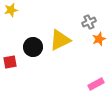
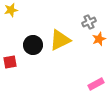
black circle: moved 2 px up
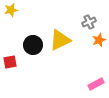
orange star: moved 1 px down
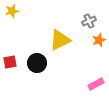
yellow star: moved 1 px right, 1 px down
gray cross: moved 1 px up
black circle: moved 4 px right, 18 px down
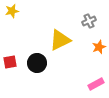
orange star: moved 7 px down
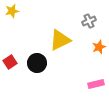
red square: rotated 24 degrees counterclockwise
pink rectangle: rotated 14 degrees clockwise
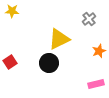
yellow star: rotated 16 degrees clockwise
gray cross: moved 2 px up; rotated 16 degrees counterclockwise
yellow triangle: moved 1 px left, 1 px up
orange star: moved 4 px down
black circle: moved 12 px right
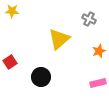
gray cross: rotated 24 degrees counterclockwise
yellow triangle: rotated 15 degrees counterclockwise
black circle: moved 8 px left, 14 px down
pink rectangle: moved 2 px right, 1 px up
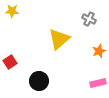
black circle: moved 2 px left, 4 px down
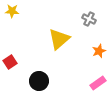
pink rectangle: rotated 21 degrees counterclockwise
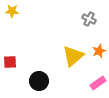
yellow triangle: moved 14 px right, 17 px down
red square: rotated 32 degrees clockwise
